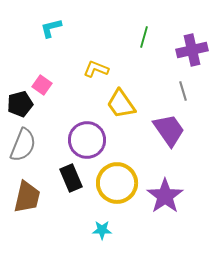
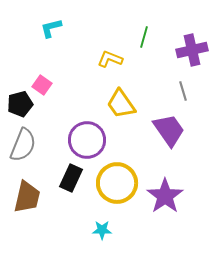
yellow L-shape: moved 14 px right, 10 px up
black rectangle: rotated 48 degrees clockwise
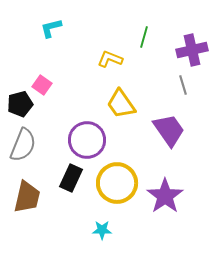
gray line: moved 6 px up
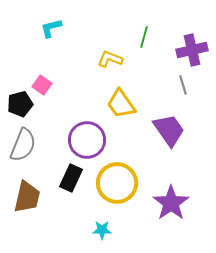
purple star: moved 6 px right, 7 px down
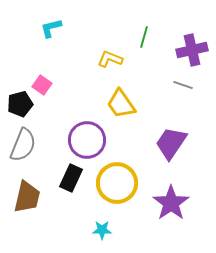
gray line: rotated 54 degrees counterclockwise
purple trapezoid: moved 2 px right, 13 px down; rotated 111 degrees counterclockwise
